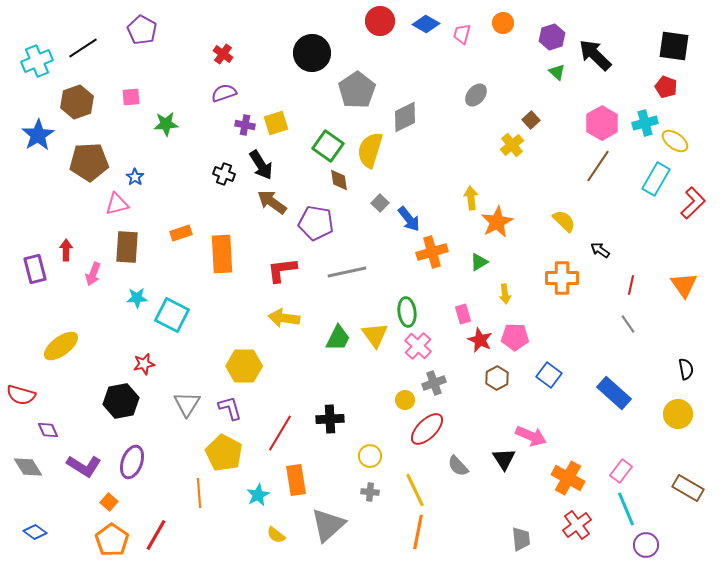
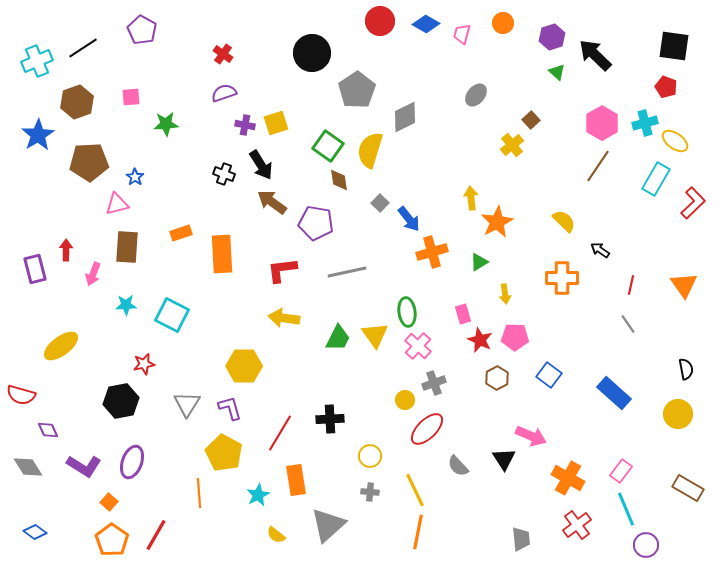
cyan star at (137, 298): moved 11 px left, 7 px down
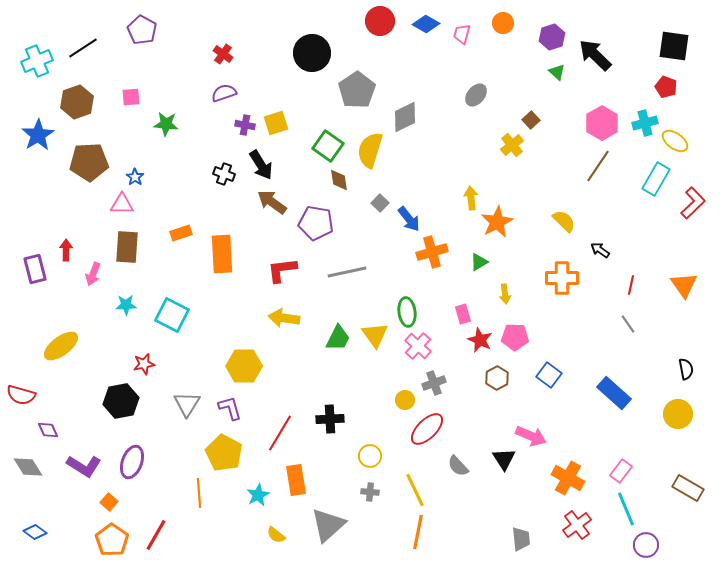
green star at (166, 124): rotated 10 degrees clockwise
pink triangle at (117, 204): moved 5 px right; rotated 15 degrees clockwise
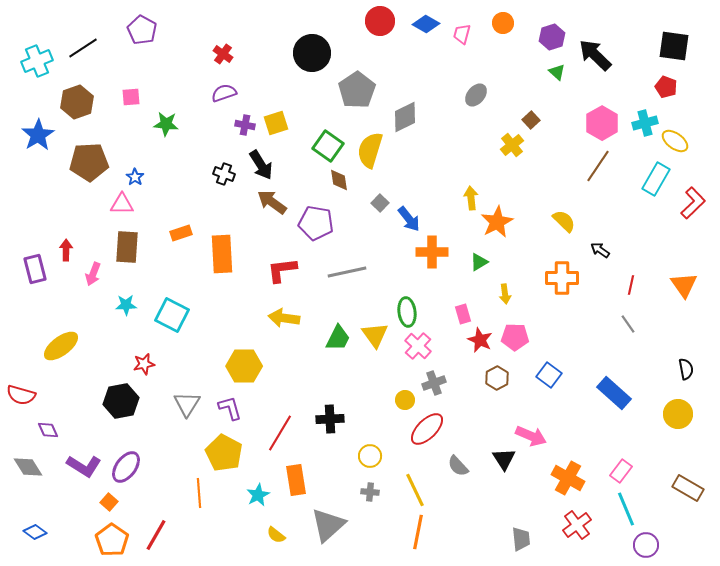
orange cross at (432, 252): rotated 16 degrees clockwise
purple ellipse at (132, 462): moved 6 px left, 5 px down; rotated 16 degrees clockwise
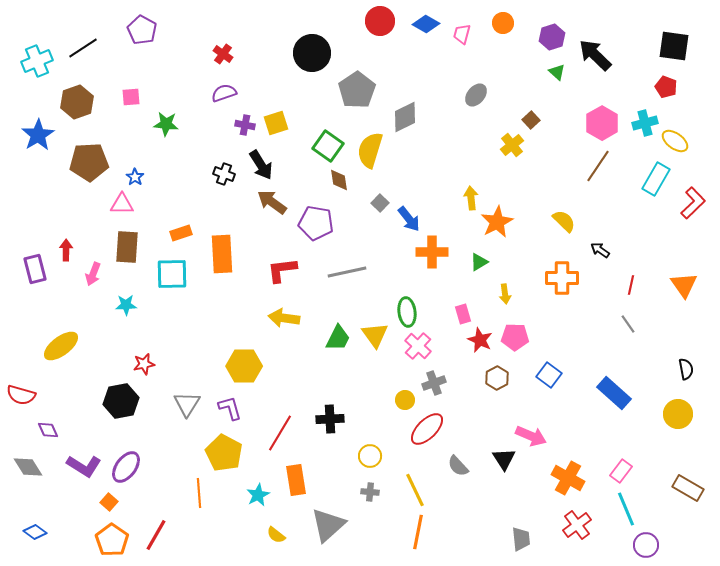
cyan square at (172, 315): moved 41 px up; rotated 28 degrees counterclockwise
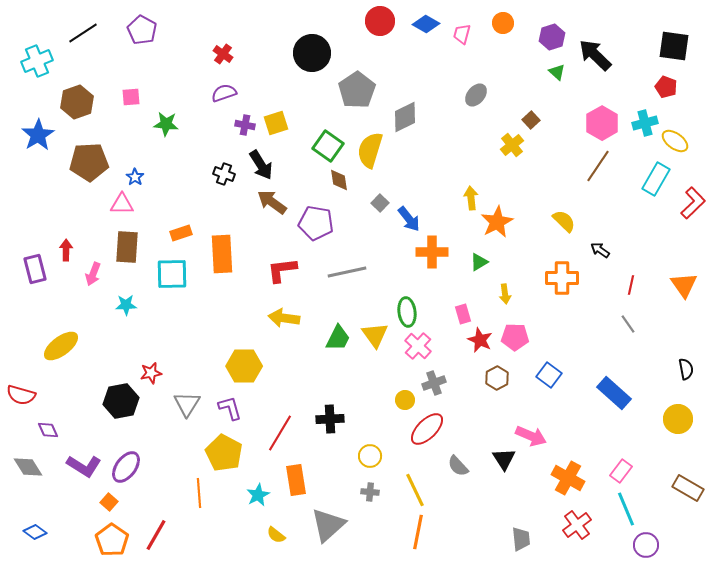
black line at (83, 48): moved 15 px up
red star at (144, 364): moved 7 px right, 9 px down
yellow circle at (678, 414): moved 5 px down
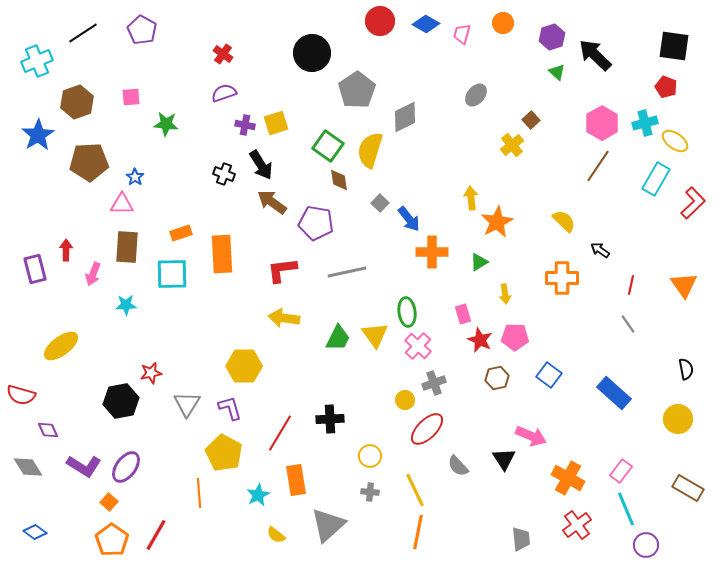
brown hexagon at (497, 378): rotated 15 degrees clockwise
